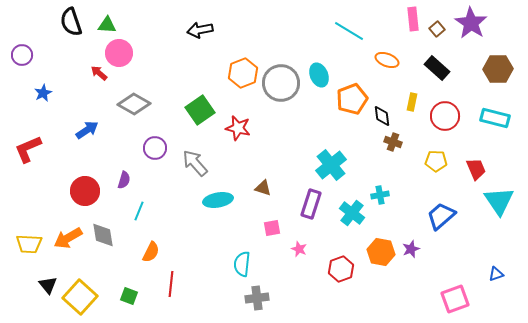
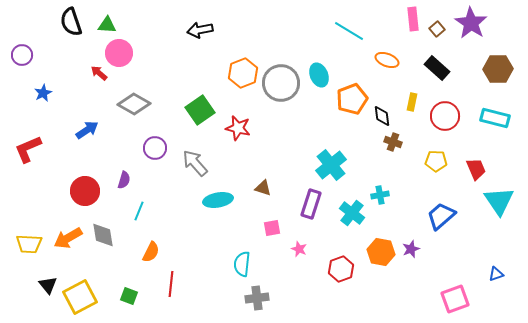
yellow square at (80, 297): rotated 20 degrees clockwise
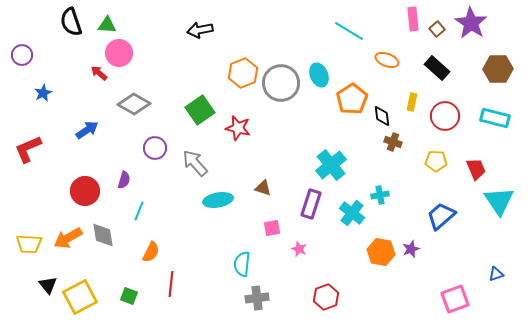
orange pentagon at (352, 99): rotated 12 degrees counterclockwise
red hexagon at (341, 269): moved 15 px left, 28 px down
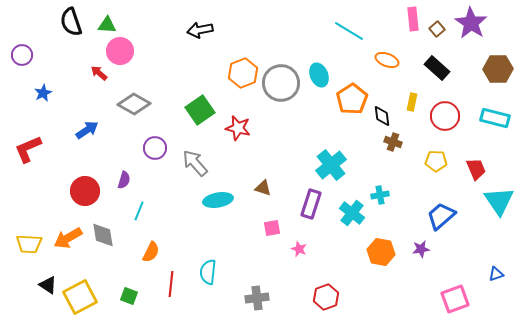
pink circle at (119, 53): moved 1 px right, 2 px up
purple star at (411, 249): moved 10 px right; rotated 12 degrees clockwise
cyan semicircle at (242, 264): moved 34 px left, 8 px down
black triangle at (48, 285): rotated 18 degrees counterclockwise
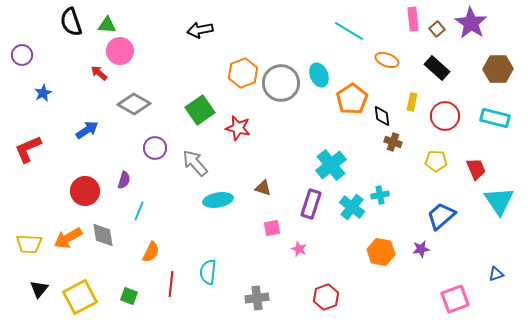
cyan cross at (352, 213): moved 6 px up
black triangle at (48, 285): moved 9 px left, 4 px down; rotated 36 degrees clockwise
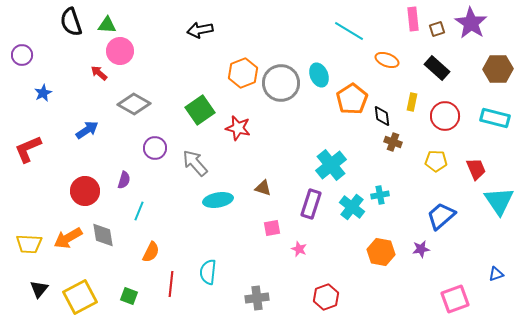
brown square at (437, 29): rotated 21 degrees clockwise
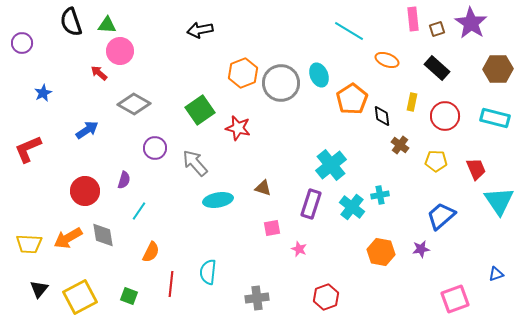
purple circle at (22, 55): moved 12 px up
brown cross at (393, 142): moved 7 px right, 3 px down; rotated 18 degrees clockwise
cyan line at (139, 211): rotated 12 degrees clockwise
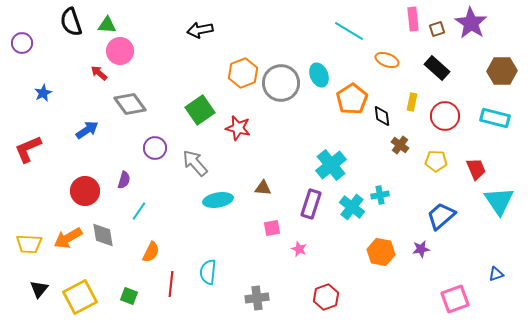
brown hexagon at (498, 69): moved 4 px right, 2 px down
gray diamond at (134, 104): moved 4 px left; rotated 24 degrees clockwise
brown triangle at (263, 188): rotated 12 degrees counterclockwise
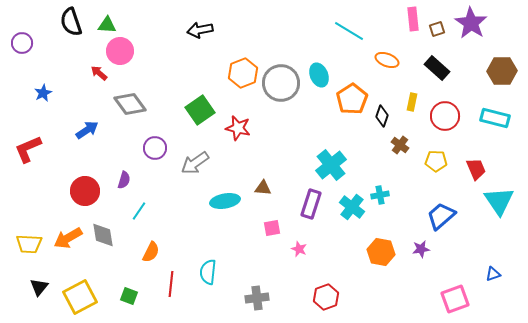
black diamond at (382, 116): rotated 25 degrees clockwise
gray arrow at (195, 163): rotated 84 degrees counterclockwise
cyan ellipse at (218, 200): moved 7 px right, 1 px down
blue triangle at (496, 274): moved 3 px left
black triangle at (39, 289): moved 2 px up
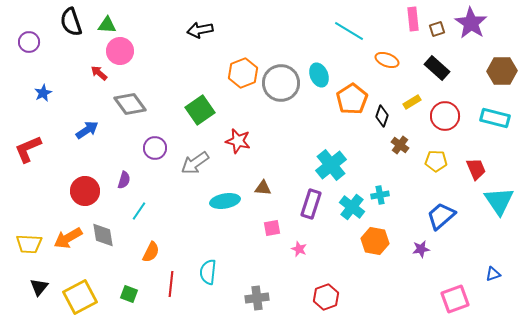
purple circle at (22, 43): moved 7 px right, 1 px up
yellow rectangle at (412, 102): rotated 48 degrees clockwise
red star at (238, 128): moved 13 px down
orange hexagon at (381, 252): moved 6 px left, 11 px up
green square at (129, 296): moved 2 px up
